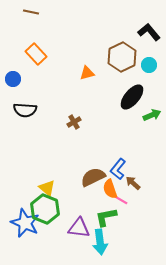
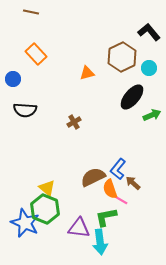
cyan circle: moved 3 px down
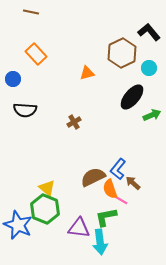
brown hexagon: moved 4 px up
blue star: moved 7 px left, 2 px down
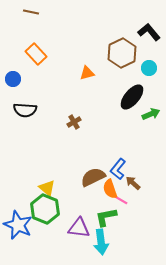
green arrow: moved 1 px left, 1 px up
cyan arrow: moved 1 px right
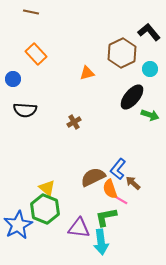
cyan circle: moved 1 px right, 1 px down
green arrow: moved 1 px left, 1 px down; rotated 42 degrees clockwise
blue star: rotated 20 degrees clockwise
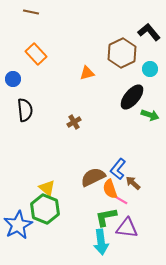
black semicircle: rotated 100 degrees counterclockwise
purple triangle: moved 48 px right
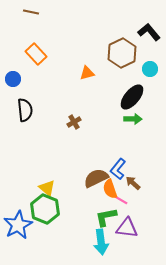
green arrow: moved 17 px left, 4 px down; rotated 18 degrees counterclockwise
brown semicircle: moved 3 px right, 1 px down
